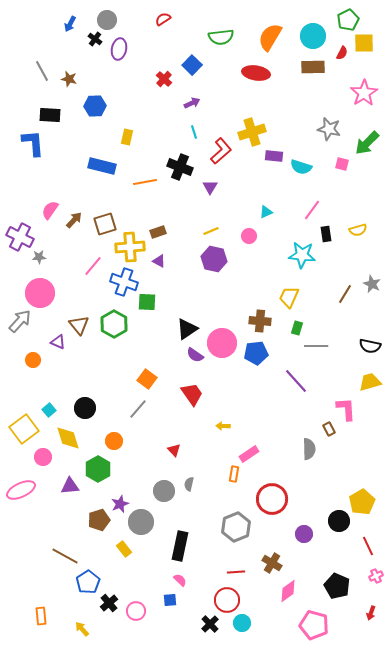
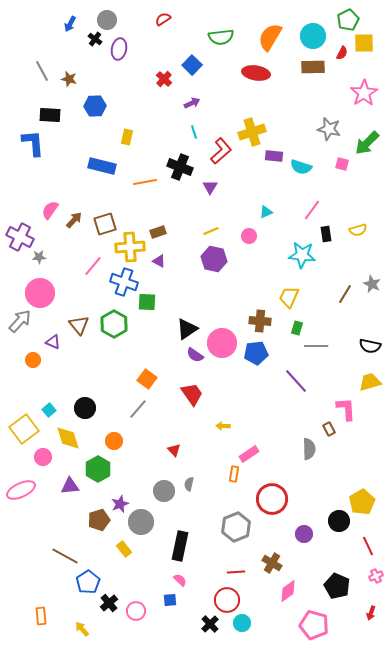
purple triangle at (58, 342): moved 5 px left
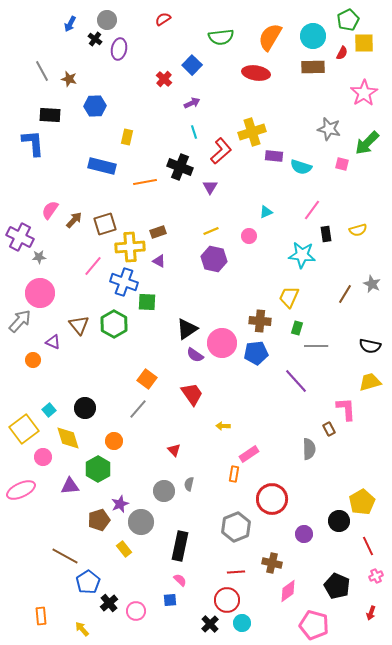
brown cross at (272, 563): rotated 18 degrees counterclockwise
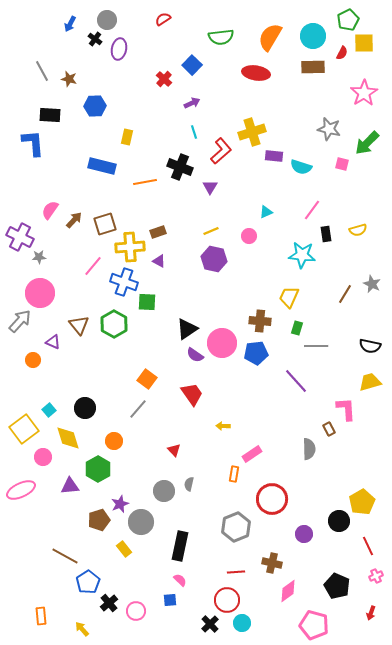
pink rectangle at (249, 454): moved 3 px right
